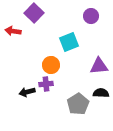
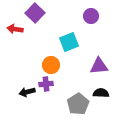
purple square: moved 1 px right
red arrow: moved 2 px right, 2 px up
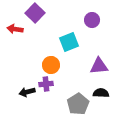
purple circle: moved 1 px right, 4 px down
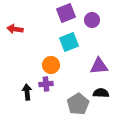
purple square: moved 31 px right; rotated 24 degrees clockwise
black arrow: rotated 98 degrees clockwise
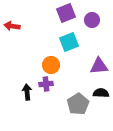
red arrow: moved 3 px left, 3 px up
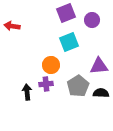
gray pentagon: moved 18 px up
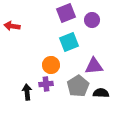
purple triangle: moved 5 px left
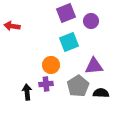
purple circle: moved 1 px left, 1 px down
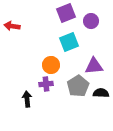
black arrow: moved 7 px down
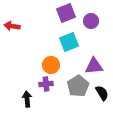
black semicircle: moved 1 px right; rotated 56 degrees clockwise
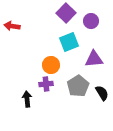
purple square: rotated 24 degrees counterclockwise
purple triangle: moved 7 px up
